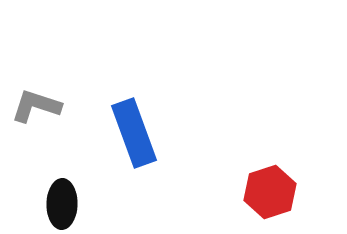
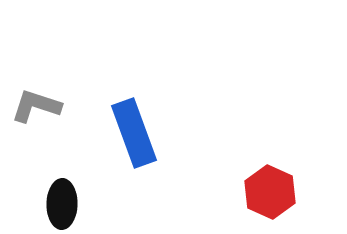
red hexagon: rotated 18 degrees counterclockwise
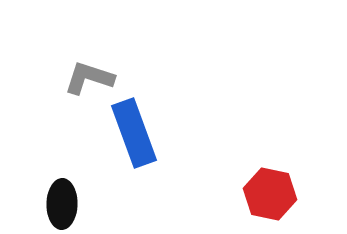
gray L-shape: moved 53 px right, 28 px up
red hexagon: moved 2 px down; rotated 12 degrees counterclockwise
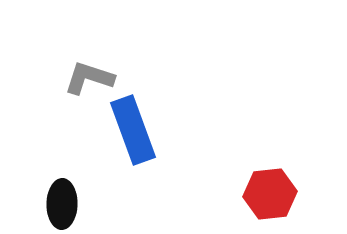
blue rectangle: moved 1 px left, 3 px up
red hexagon: rotated 18 degrees counterclockwise
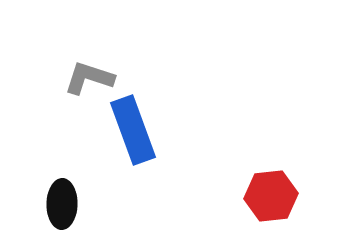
red hexagon: moved 1 px right, 2 px down
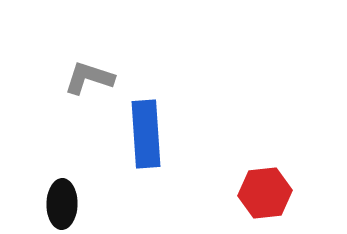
blue rectangle: moved 13 px right, 4 px down; rotated 16 degrees clockwise
red hexagon: moved 6 px left, 3 px up
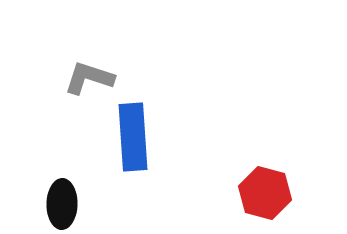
blue rectangle: moved 13 px left, 3 px down
red hexagon: rotated 21 degrees clockwise
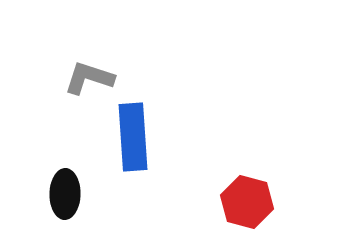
red hexagon: moved 18 px left, 9 px down
black ellipse: moved 3 px right, 10 px up
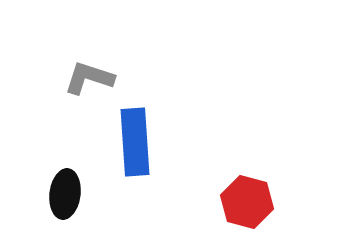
blue rectangle: moved 2 px right, 5 px down
black ellipse: rotated 6 degrees clockwise
